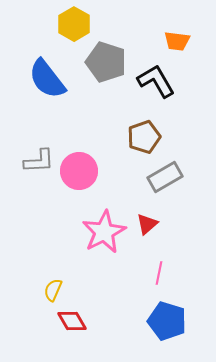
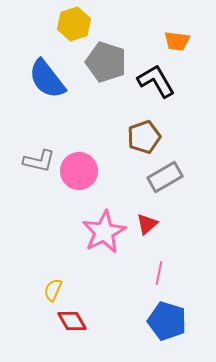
yellow hexagon: rotated 12 degrees clockwise
gray L-shape: rotated 16 degrees clockwise
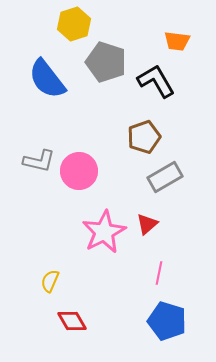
yellow semicircle: moved 3 px left, 9 px up
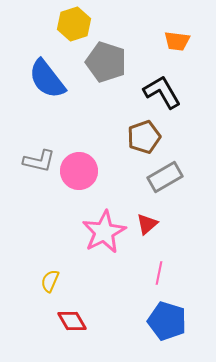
black L-shape: moved 6 px right, 11 px down
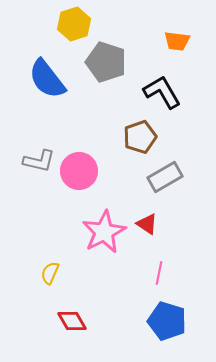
brown pentagon: moved 4 px left
red triangle: rotated 45 degrees counterclockwise
yellow semicircle: moved 8 px up
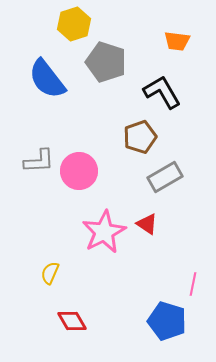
gray L-shape: rotated 16 degrees counterclockwise
pink line: moved 34 px right, 11 px down
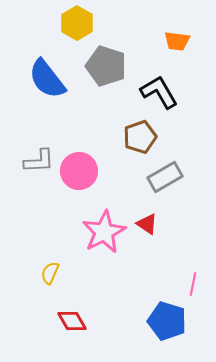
yellow hexagon: moved 3 px right, 1 px up; rotated 12 degrees counterclockwise
gray pentagon: moved 4 px down
black L-shape: moved 3 px left
